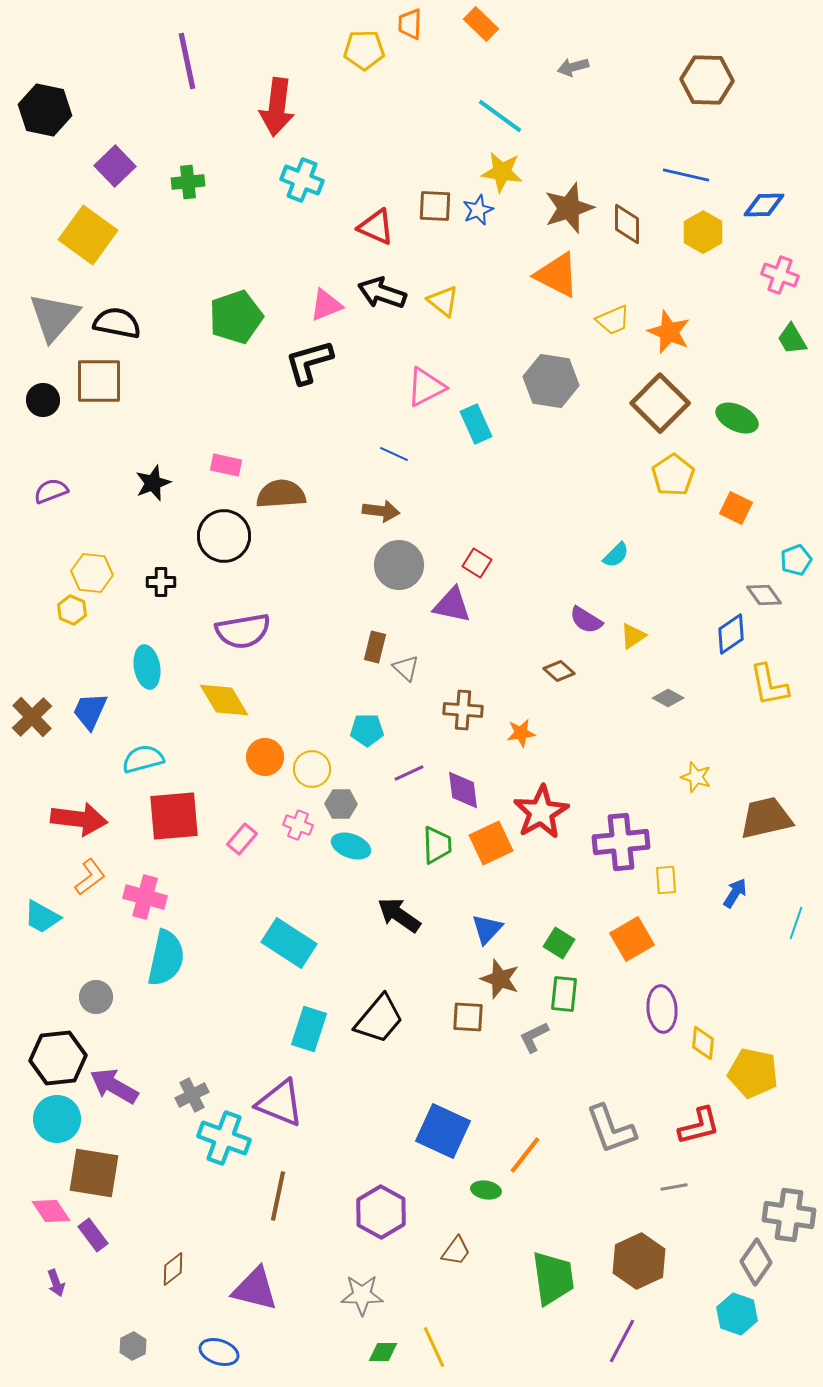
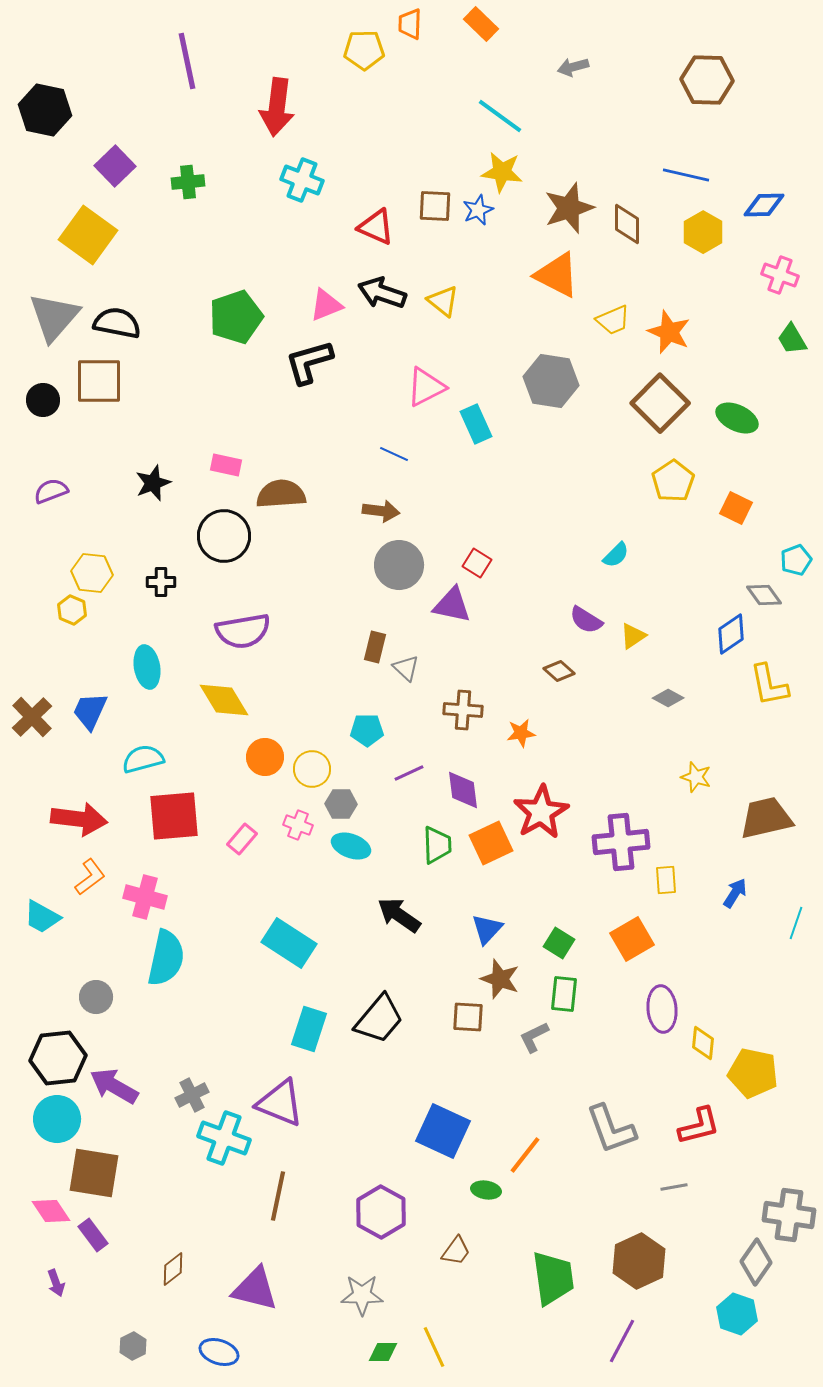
yellow pentagon at (673, 475): moved 6 px down
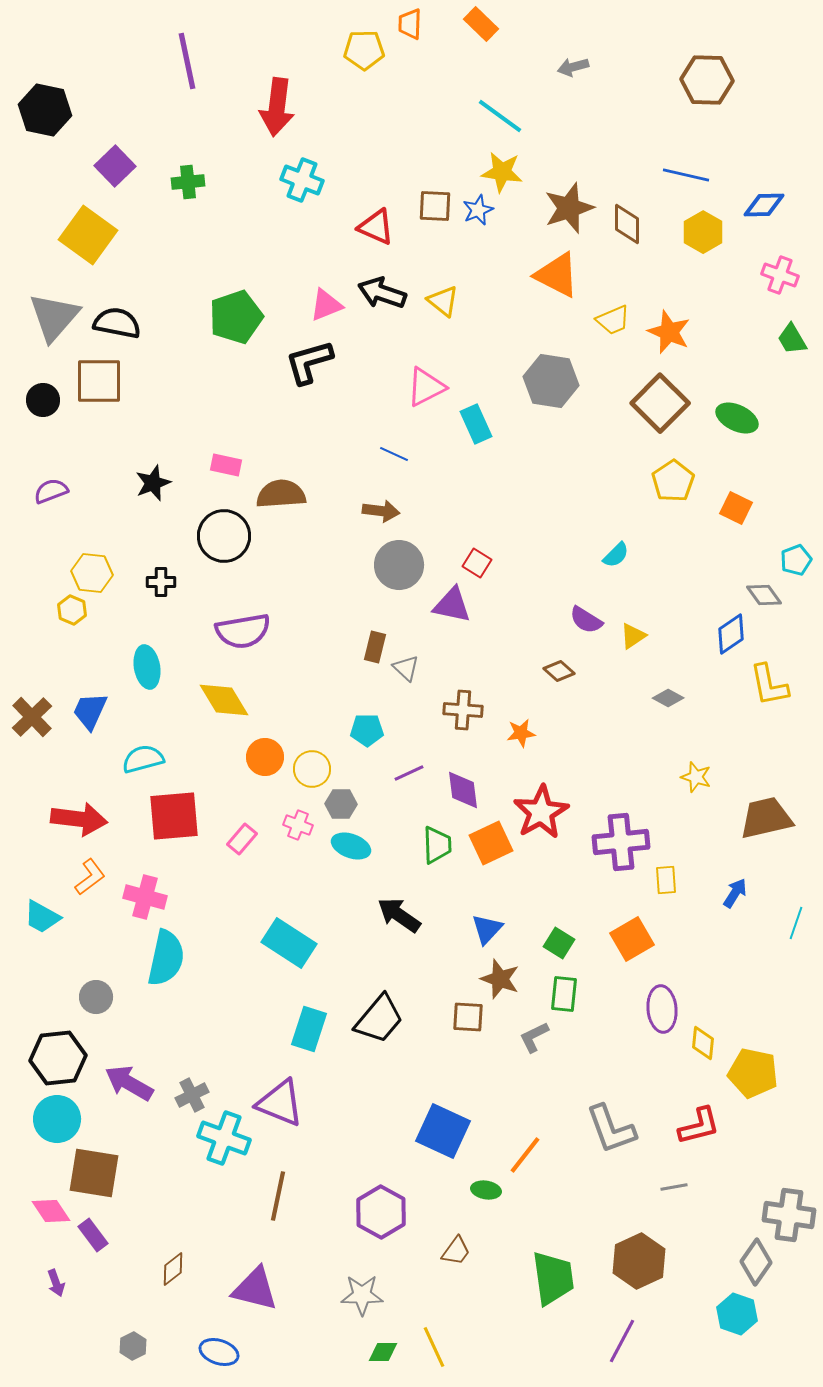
purple arrow at (114, 1086): moved 15 px right, 3 px up
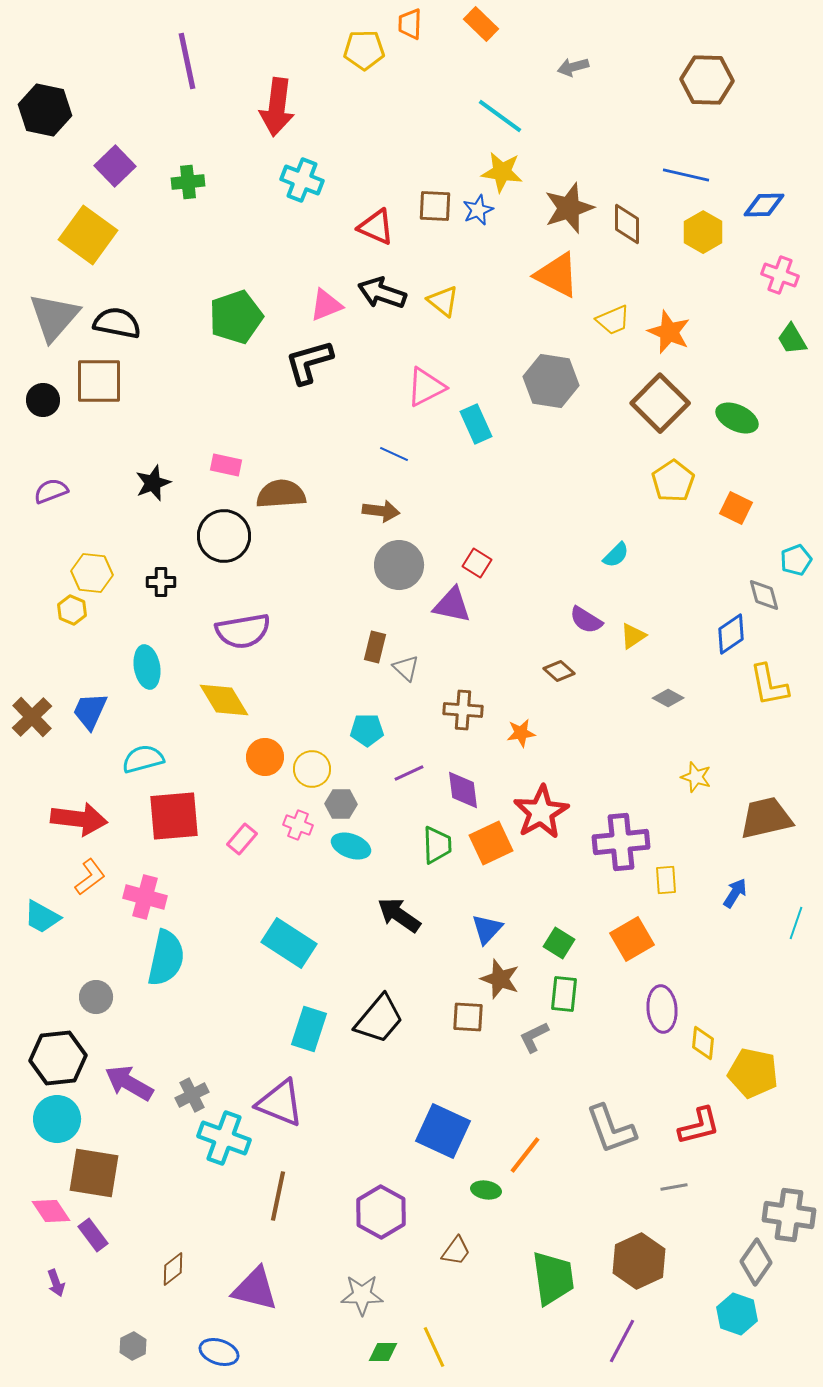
gray diamond at (764, 595): rotated 21 degrees clockwise
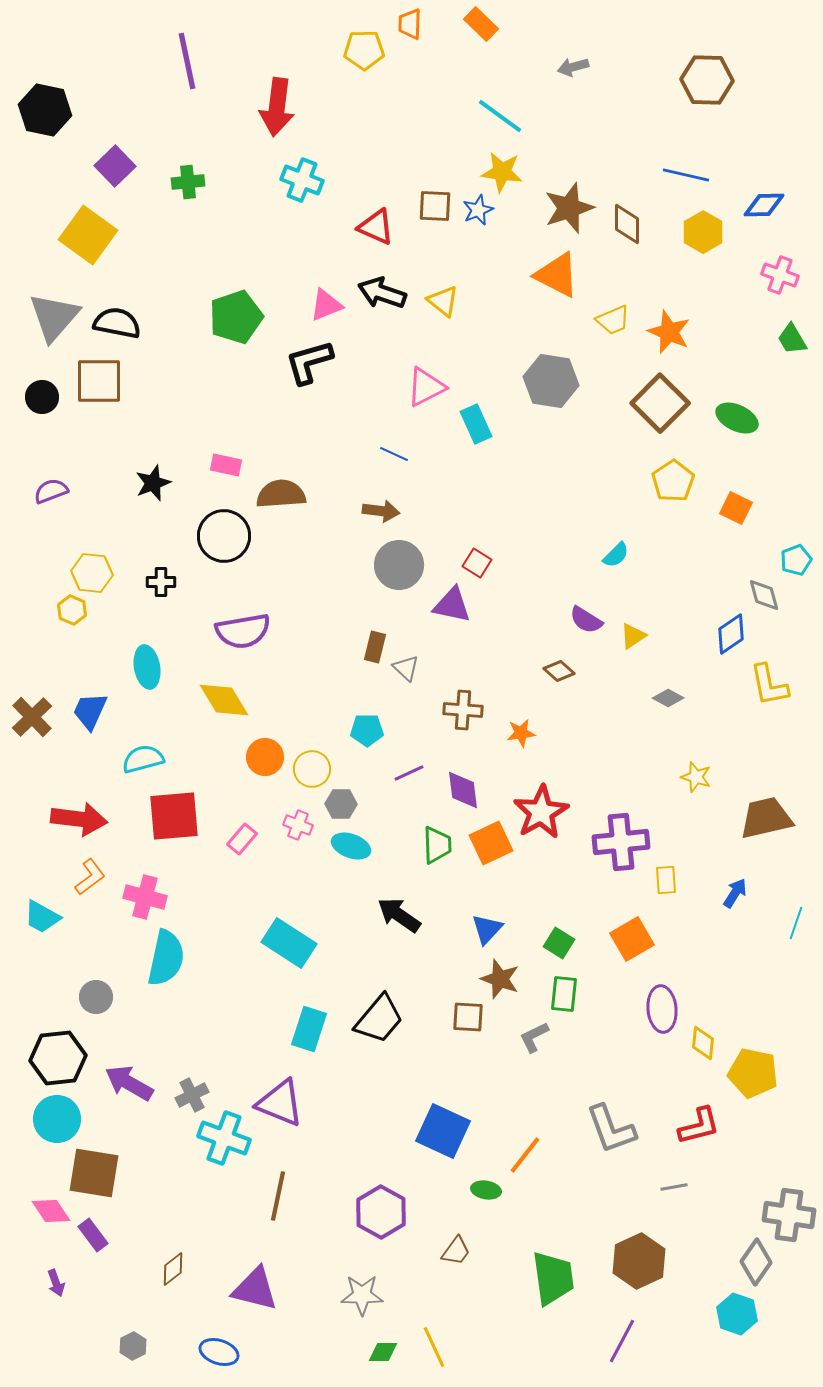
black circle at (43, 400): moved 1 px left, 3 px up
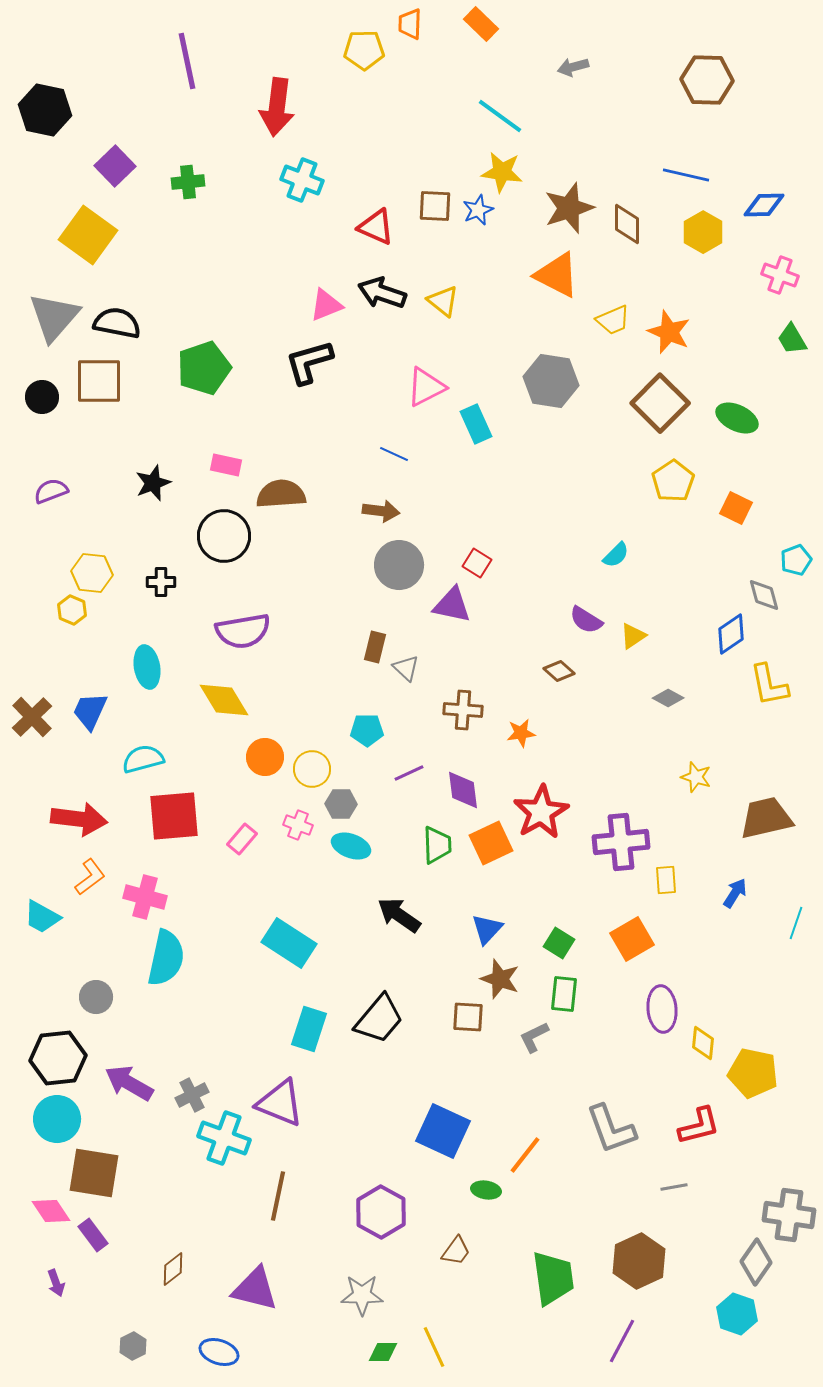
green pentagon at (236, 317): moved 32 px left, 51 px down
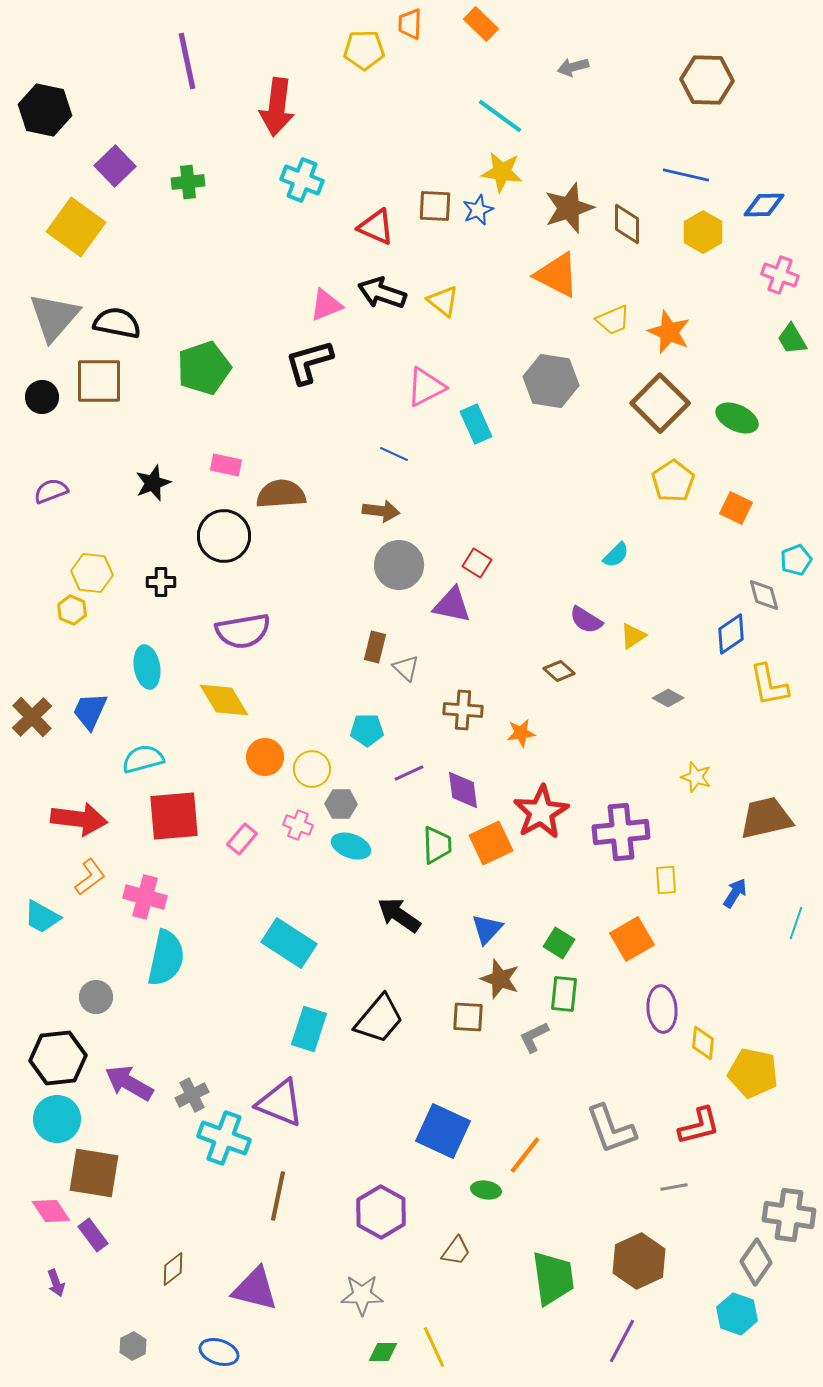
yellow square at (88, 235): moved 12 px left, 8 px up
purple cross at (621, 842): moved 10 px up
